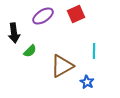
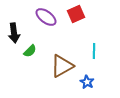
purple ellipse: moved 3 px right, 1 px down; rotated 70 degrees clockwise
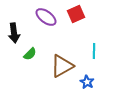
green semicircle: moved 3 px down
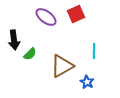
black arrow: moved 7 px down
